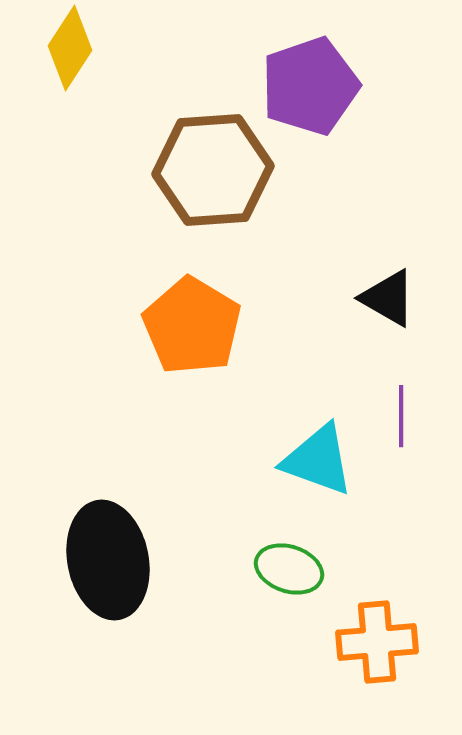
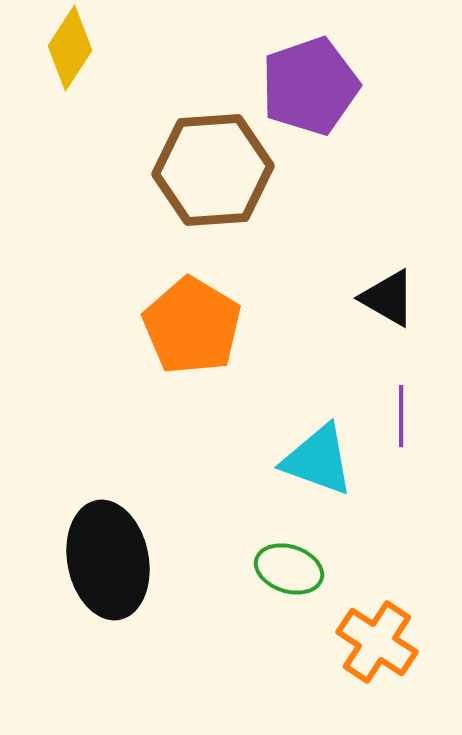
orange cross: rotated 38 degrees clockwise
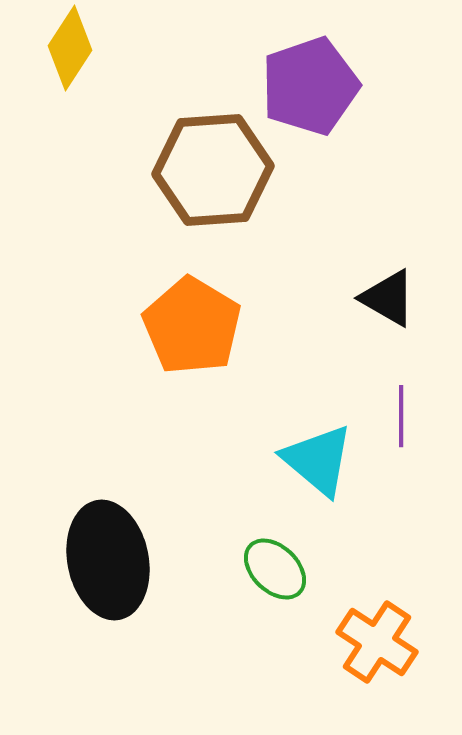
cyan triangle: rotated 20 degrees clockwise
green ellipse: moved 14 px left; rotated 26 degrees clockwise
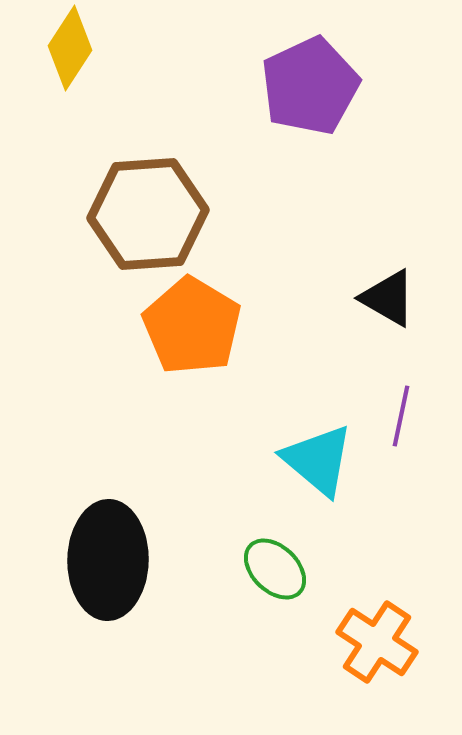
purple pentagon: rotated 6 degrees counterclockwise
brown hexagon: moved 65 px left, 44 px down
purple line: rotated 12 degrees clockwise
black ellipse: rotated 12 degrees clockwise
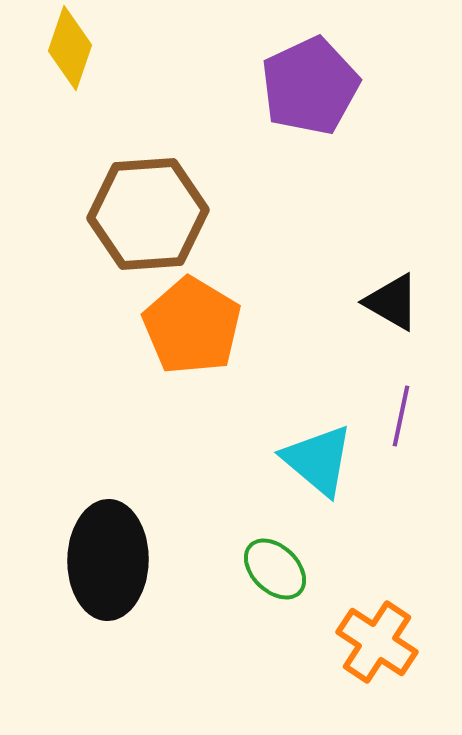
yellow diamond: rotated 14 degrees counterclockwise
black triangle: moved 4 px right, 4 px down
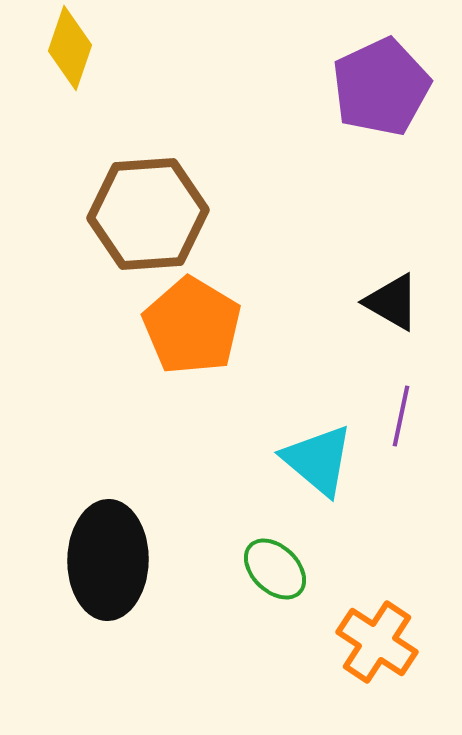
purple pentagon: moved 71 px right, 1 px down
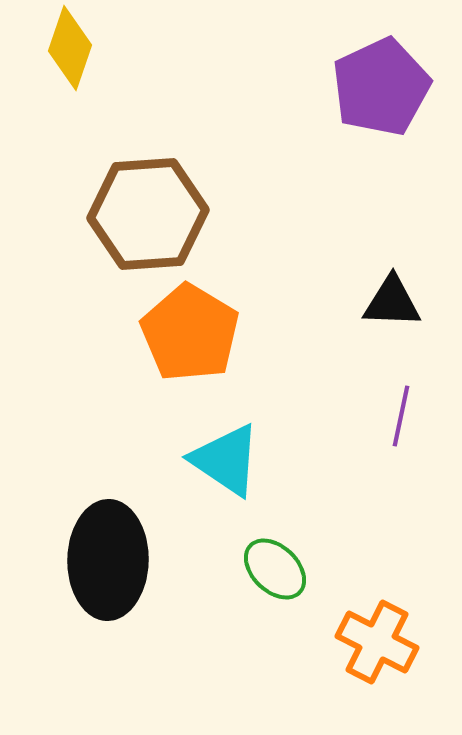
black triangle: rotated 28 degrees counterclockwise
orange pentagon: moved 2 px left, 7 px down
cyan triangle: moved 92 px left; rotated 6 degrees counterclockwise
orange cross: rotated 6 degrees counterclockwise
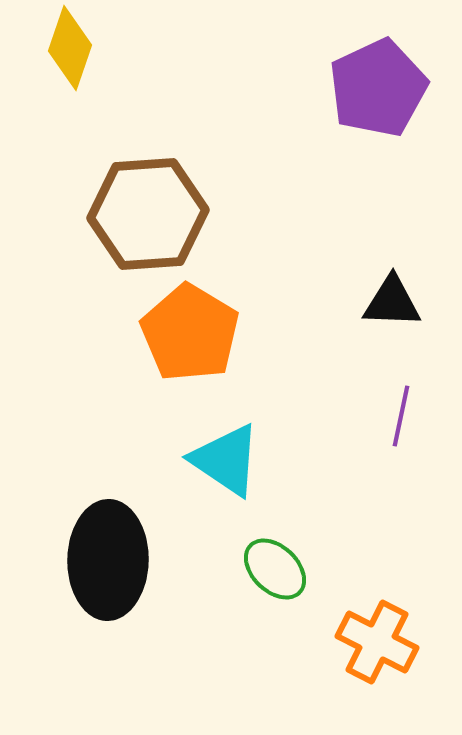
purple pentagon: moved 3 px left, 1 px down
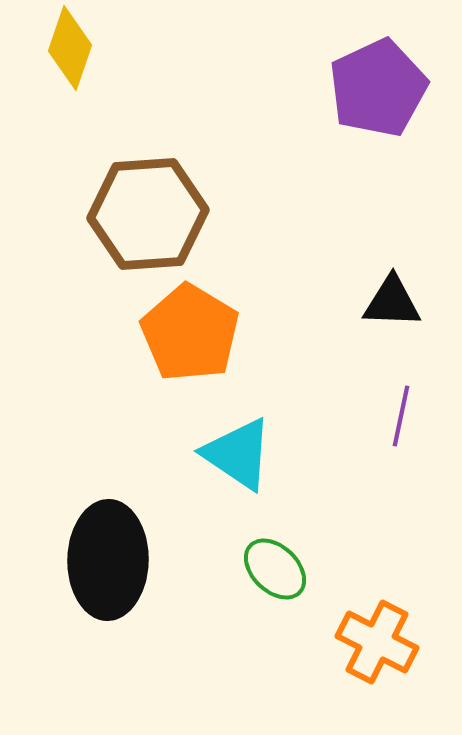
cyan triangle: moved 12 px right, 6 px up
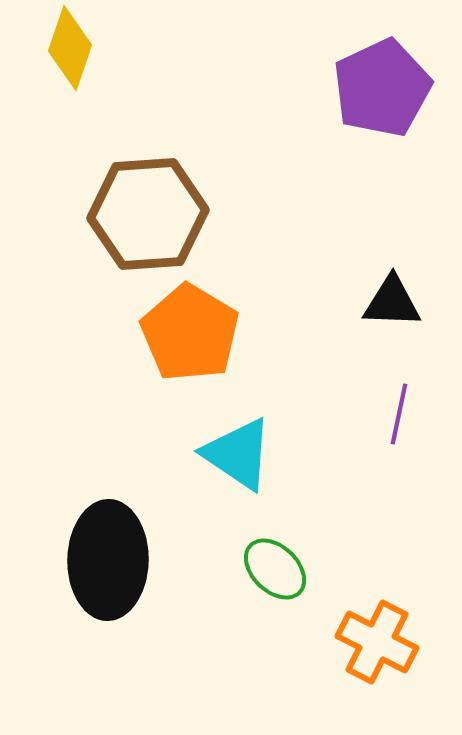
purple pentagon: moved 4 px right
purple line: moved 2 px left, 2 px up
